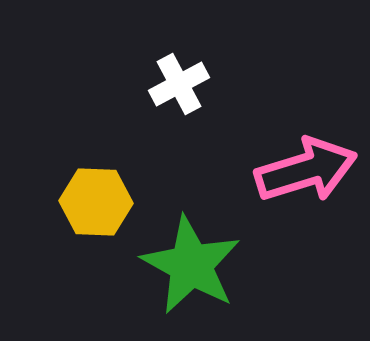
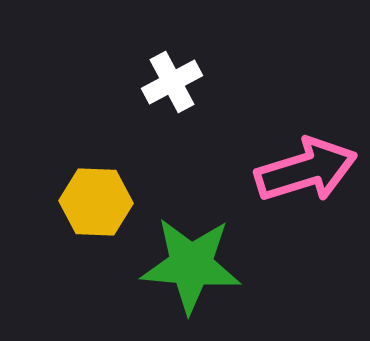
white cross: moved 7 px left, 2 px up
green star: rotated 24 degrees counterclockwise
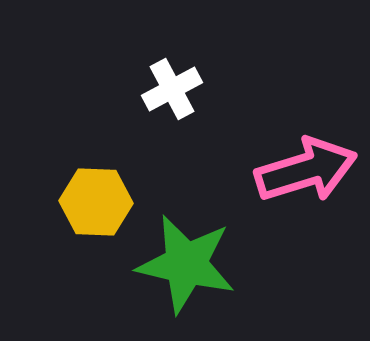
white cross: moved 7 px down
green star: moved 5 px left, 1 px up; rotated 8 degrees clockwise
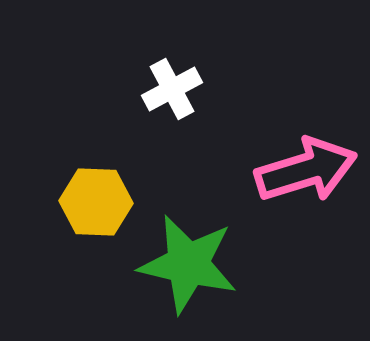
green star: moved 2 px right
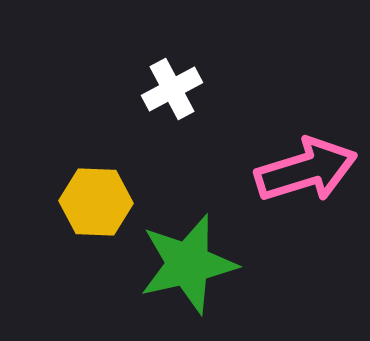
green star: rotated 26 degrees counterclockwise
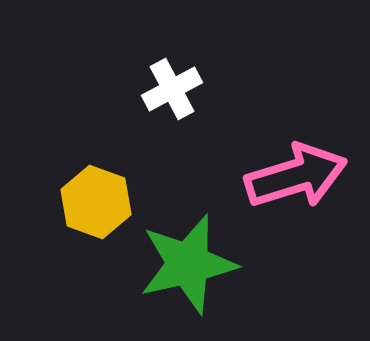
pink arrow: moved 10 px left, 6 px down
yellow hexagon: rotated 18 degrees clockwise
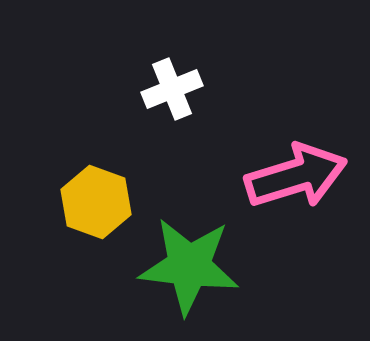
white cross: rotated 6 degrees clockwise
green star: moved 1 px right, 2 px down; rotated 20 degrees clockwise
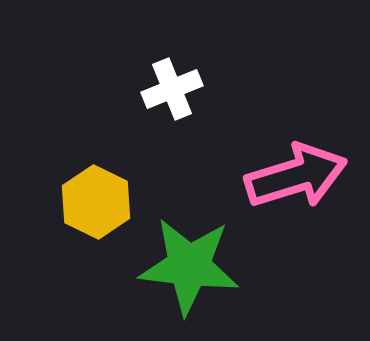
yellow hexagon: rotated 6 degrees clockwise
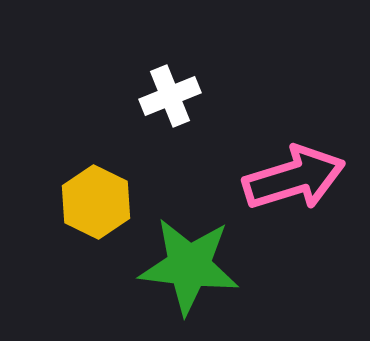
white cross: moved 2 px left, 7 px down
pink arrow: moved 2 px left, 2 px down
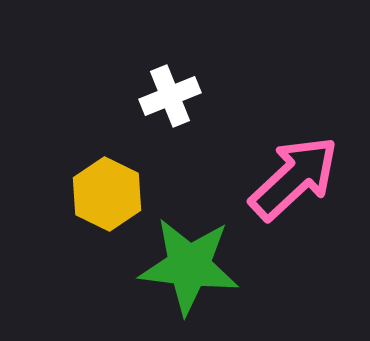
pink arrow: rotated 26 degrees counterclockwise
yellow hexagon: moved 11 px right, 8 px up
